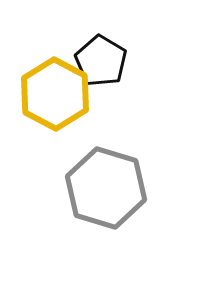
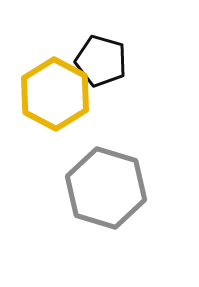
black pentagon: rotated 15 degrees counterclockwise
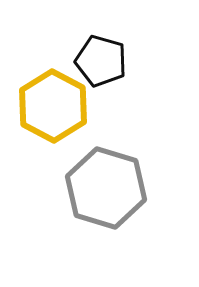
yellow hexagon: moved 2 px left, 12 px down
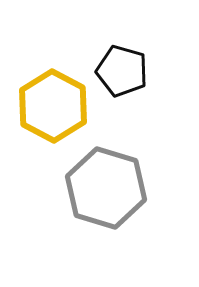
black pentagon: moved 21 px right, 10 px down
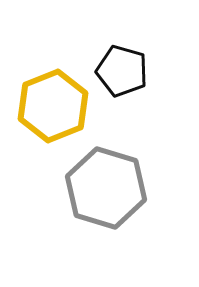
yellow hexagon: rotated 10 degrees clockwise
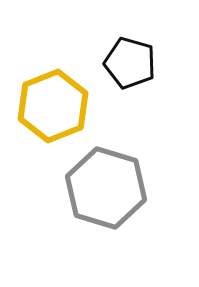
black pentagon: moved 8 px right, 8 px up
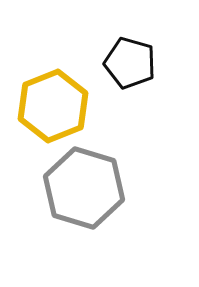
gray hexagon: moved 22 px left
